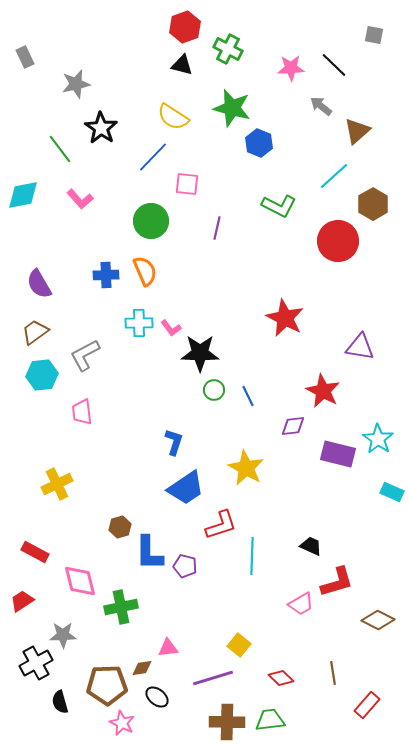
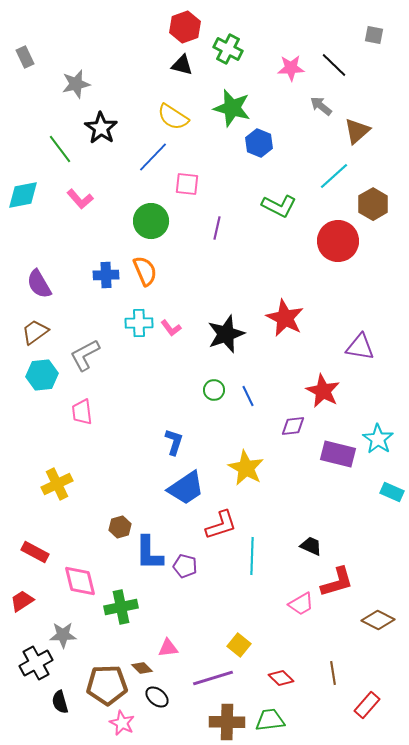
black star at (200, 353): moved 26 px right, 19 px up; rotated 21 degrees counterclockwise
brown diamond at (142, 668): rotated 55 degrees clockwise
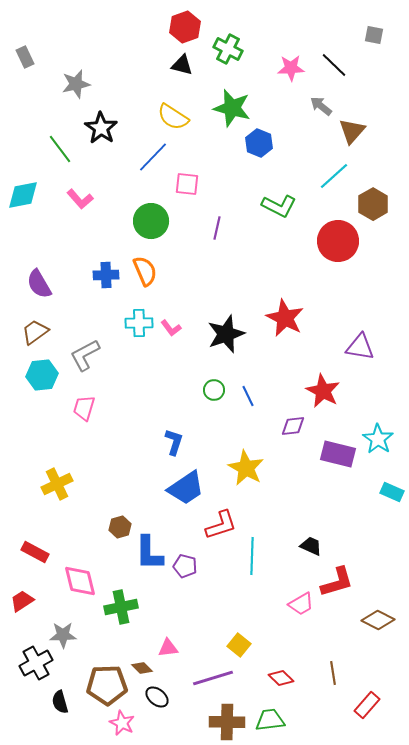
brown triangle at (357, 131): moved 5 px left; rotated 8 degrees counterclockwise
pink trapezoid at (82, 412): moved 2 px right, 4 px up; rotated 24 degrees clockwise
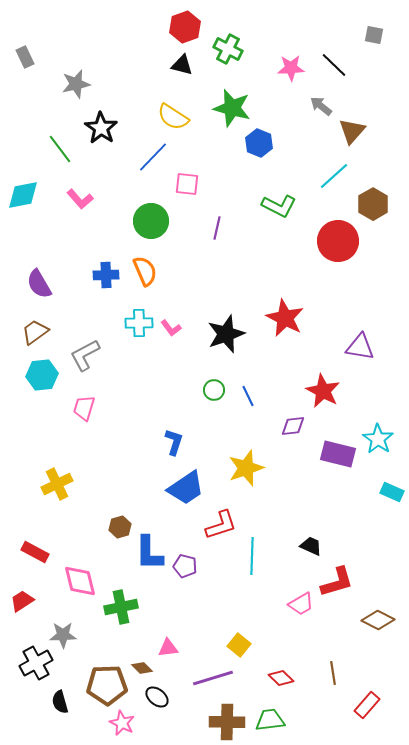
yellow star at (246, 468): rotated 24 degrees clockwise
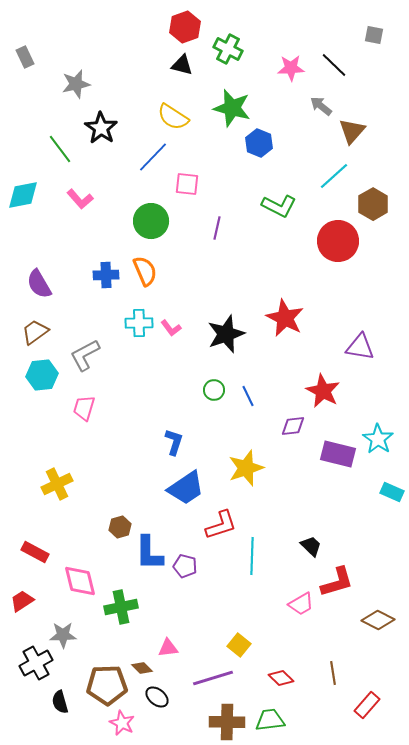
black trapezoid at (311, 546): rotated 20 degrees clockwise
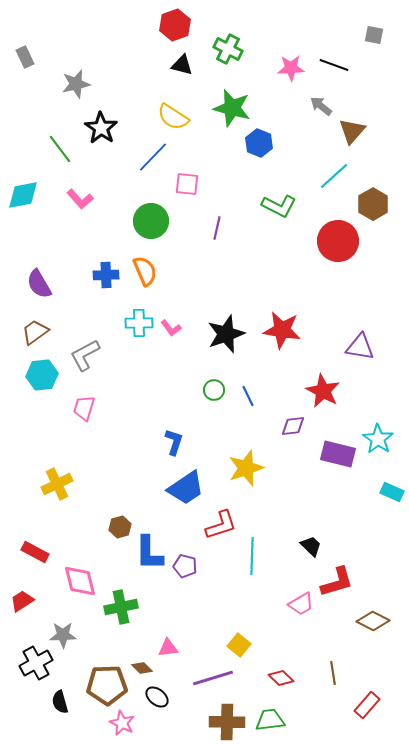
red hexagon at (185, 27): moved 10 px left, 2 px up
black line at (334, 65): rotated 24 degrees counterclockwise
red star at (285, 318): moved 3 px left, 12 px down; rotated 18 degrees counterclockwise
brown diamond at (378, 620): moved 5 px left, 1 px down
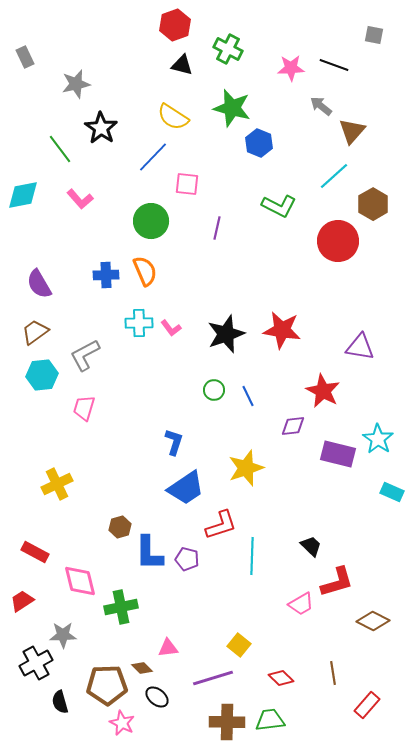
purple pentagon at (185, 566): moved 2 px right, 7 px up
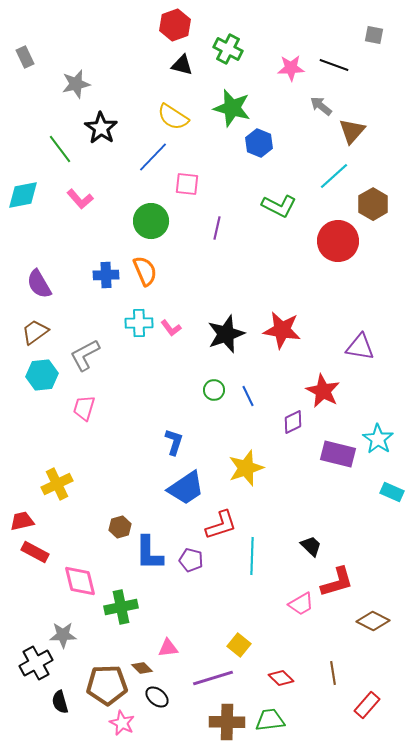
purple diamond at (293, 426): moved 4 px up; rotated 20 degrees counterclockwise
purple pentagon at (187, 559): moved 4 px right, 1 px down
red trapezoid at (22, 601): moved 80 px up; rotated 20 degrees clockwise
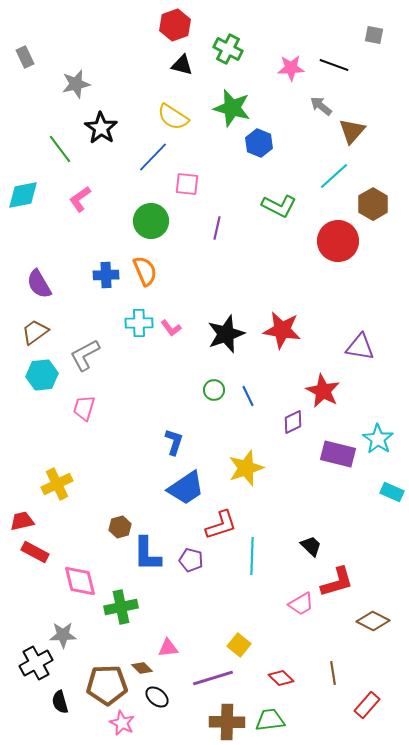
pink L-shape at (80, 199): rotated 96 degrees clockwise
blue L-shape at (149, 553): moved 2 px left, 1 px down
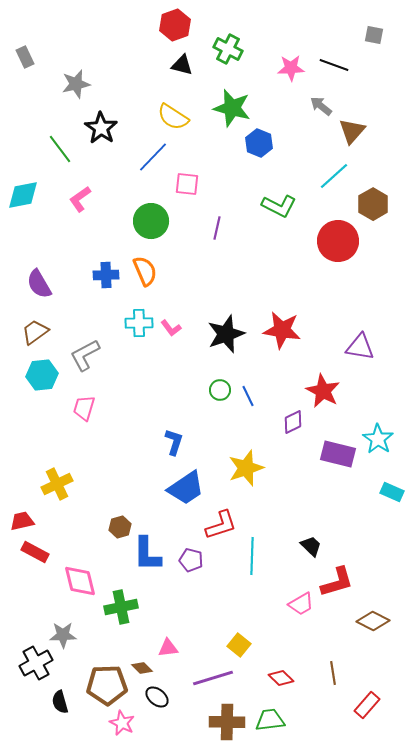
green circle at (214, 390): moved 6 px right
